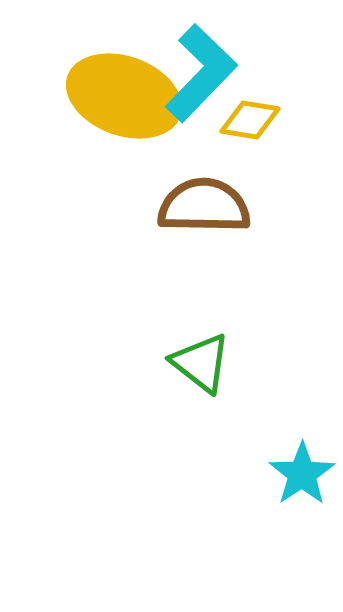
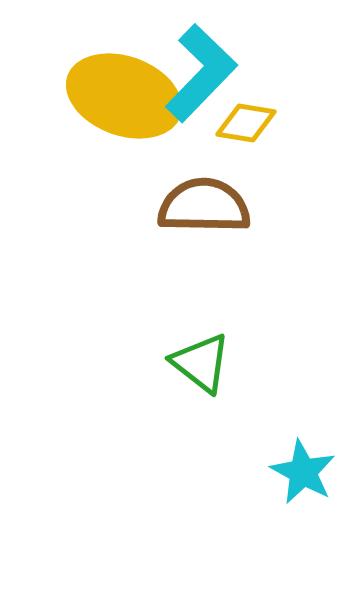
yellow diamond: moved 4 px left, 3 px down
cyan star: moved 1 px right, 2 px up; rotated 10 degrees counterclockwise
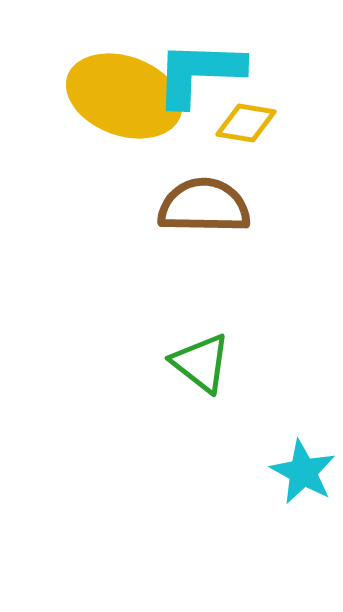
cyan L-shape: moved 2 px left; rotated 132 degrees counterclockwise
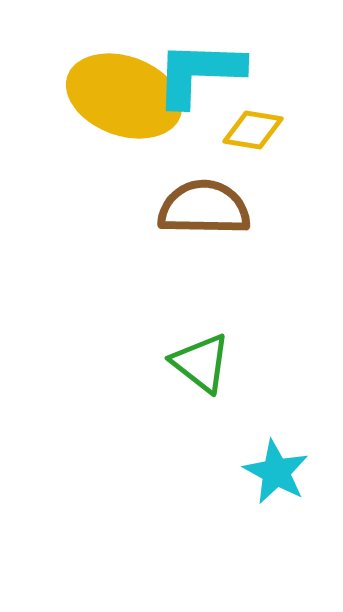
yellow diamond: moved 7 px right, 7 px down
brown semicircle: moved 2 px down
cyan star: moved 27 px left
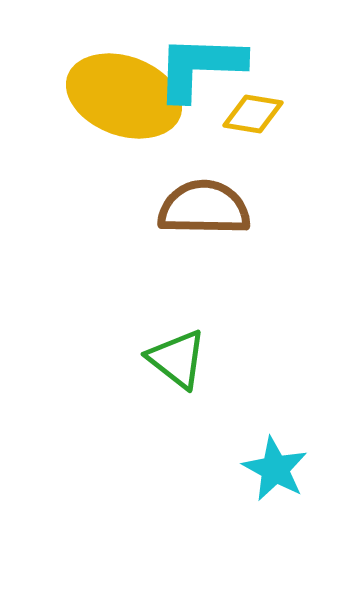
cyan L-shape: moved 1 px right, 6 px up
yellow diamond: moved 16 px up
green triangle: moved 24 px left, 4 px up
cyan star: moved 1 px left, 3 px up
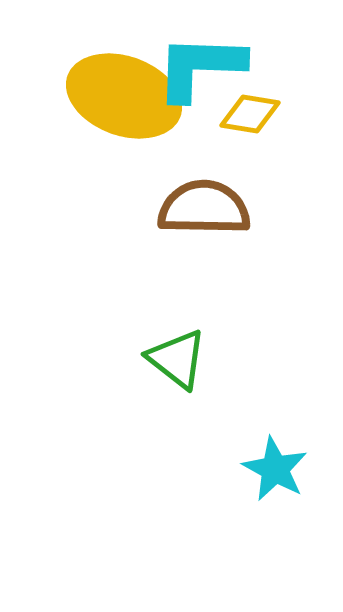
yellow diamond: moved 3 px left
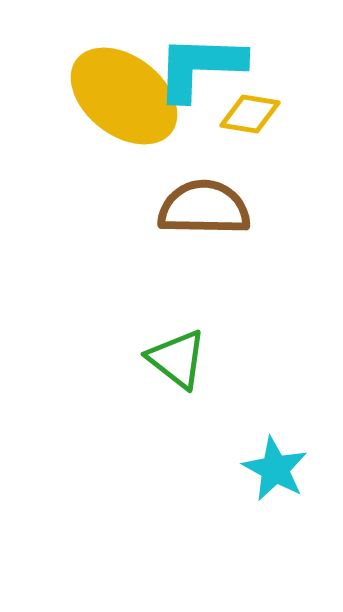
yellow ellipse: rotated 18 degrees clockwise
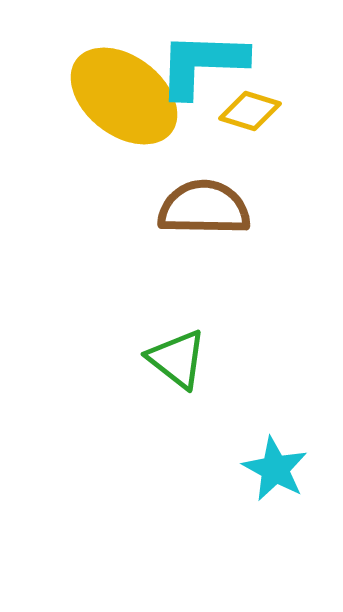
cyan L-shape: moved 2 px right, 3 px up
yellow diamond: moved 3 px up; rotated 8 degrees clockwise
